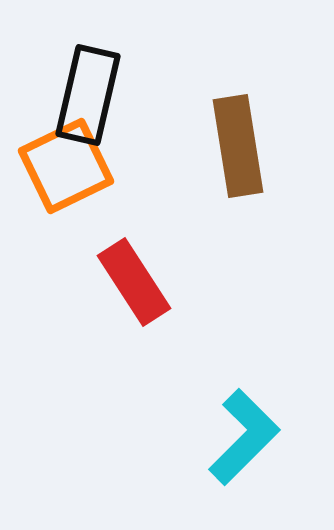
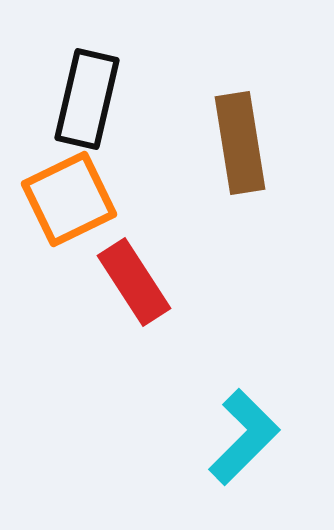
black rectangle: moved 1 px left, 4 px down
brown rectangle: moved 2 px right, 3 px up
orange square: moved 3 px right, 33 px down
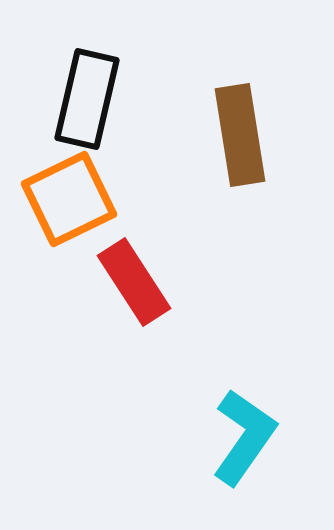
brown rectangle: moved 8 px up
cyan L-shape: rotated 10 degrees counterclockwise
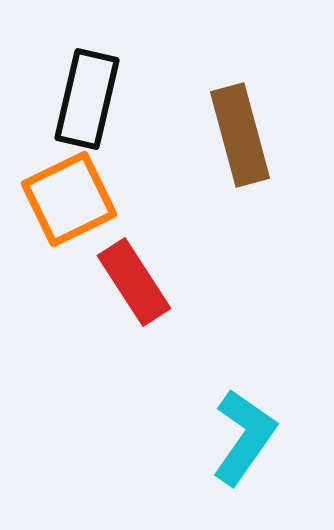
brown rectangle: rotated 6 degrees counterclockwise
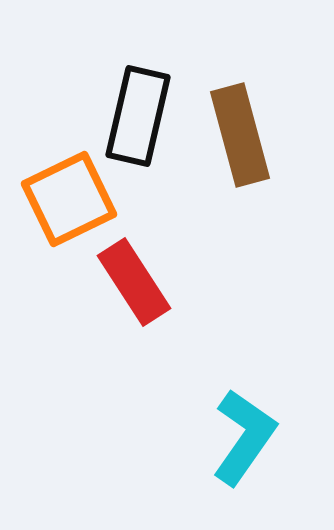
black rectangle: moved 51 px right, 17 px down
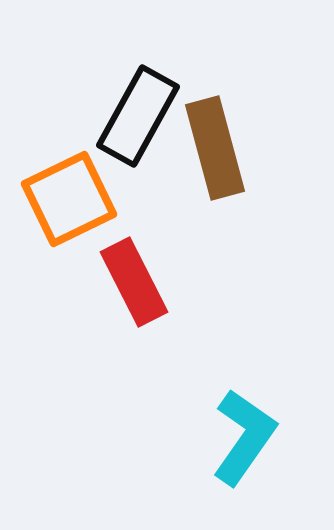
black rectangle: rotated 16 degrees clockwise
brown rectangle: moved 25 px left, 13 px down
red rectangle: rotated 6 degrees clockwise
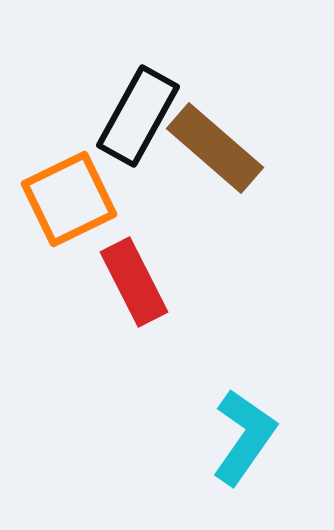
brown rectangle: rotated 34 degrees counterclockwise
